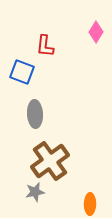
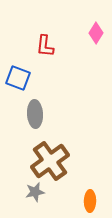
pink diamond: moved 1 px down
blue square: moved 4 px left, 6 px down
orange ellipse: moved 3 px up
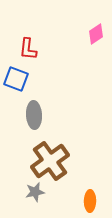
pink diamond: moved 1 px down; rotated 25 degrees clockwise
red L-shape: moved 17 px left, 3 px down
blue square: moved 2 px left, 1 px down
gray ellipse: moved 1 px left, 1 px down
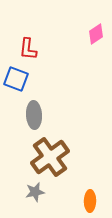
brown cross: moved 4 px up
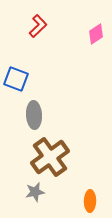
red L-shape: moved 10 px right, 23 px up; rotated 140 degrees counterclockwise
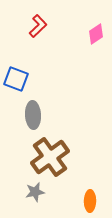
gray ellipse: moved 1 px left
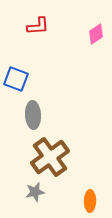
red L-shape: rotated 40 degrees clockwise
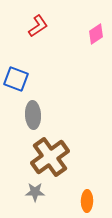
red L-shape: rotated 30 degrees counterclockwise
gray star: rotated 12 degrees clockwise
orange ellipse: moved 3 px left
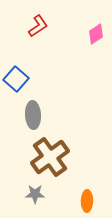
blue square: rotated 20 degrees clockwise
gray star: moved 2 px down
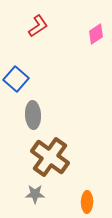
brown cross: rotated 18 degrees counterclockwise
orange ellipse: moved 1 px down
